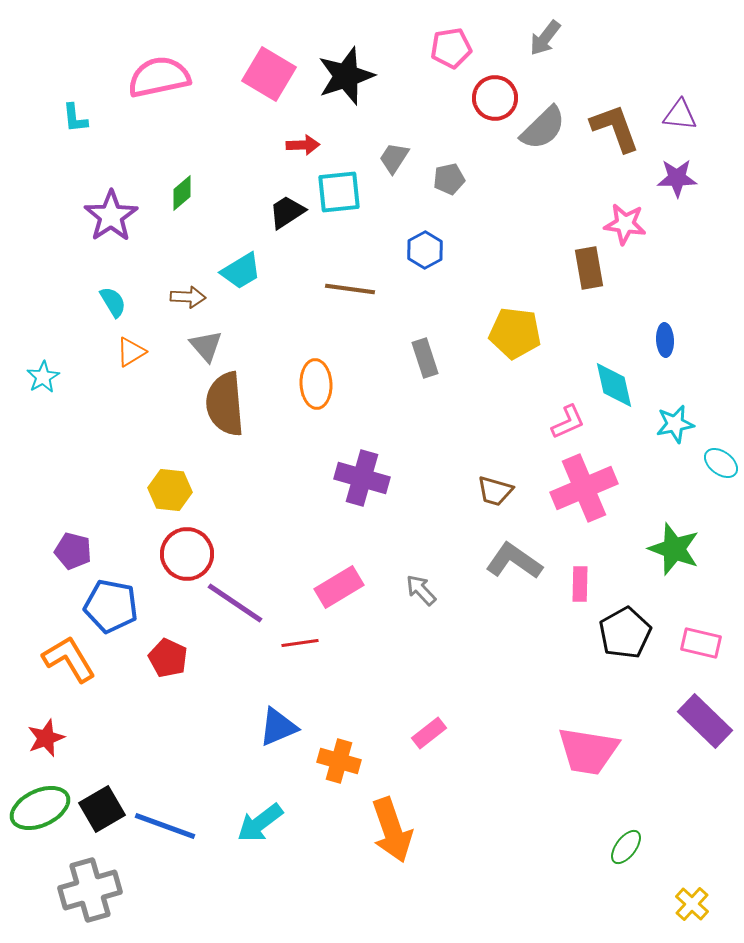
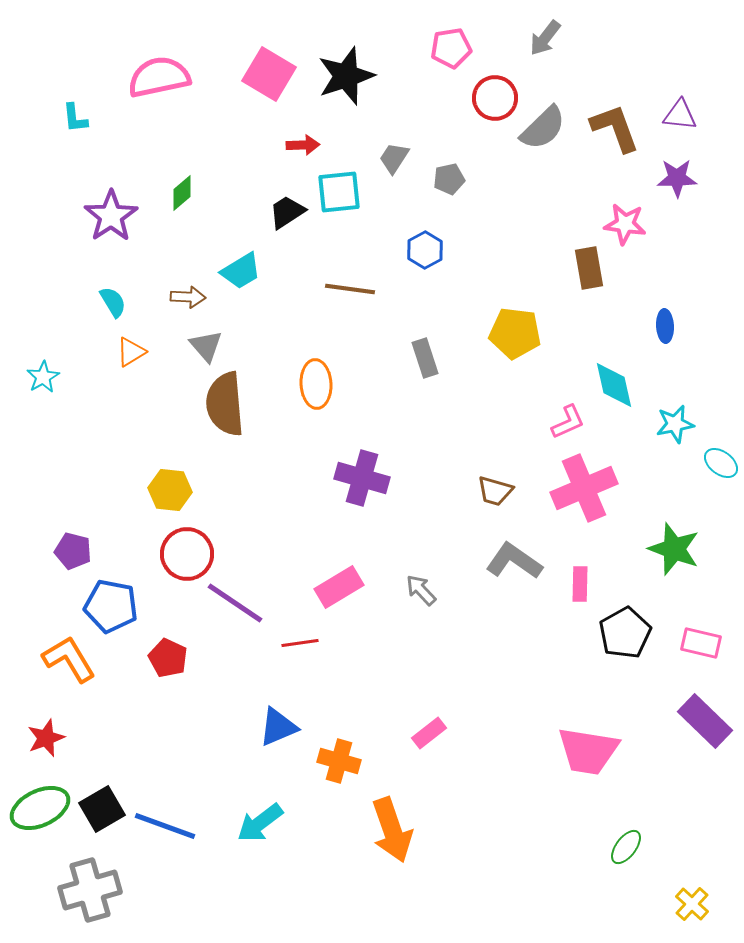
blue ellipse at (665, 340): moved 14 px up
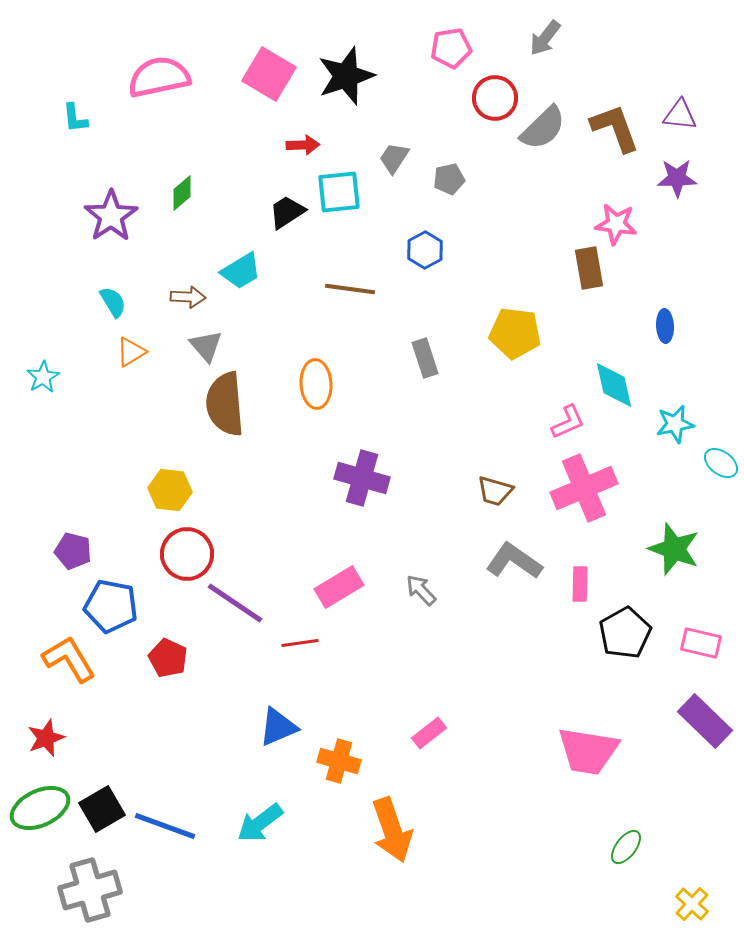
pink star at (625, 224): moved 9 px left
